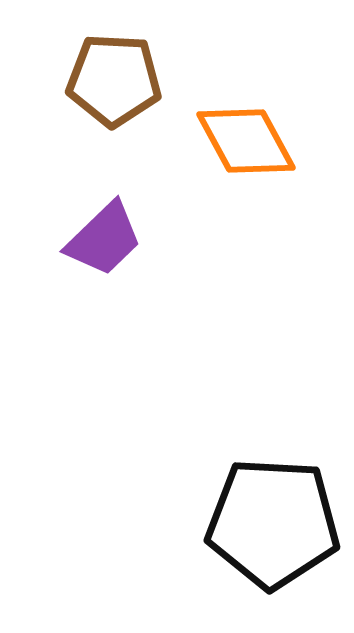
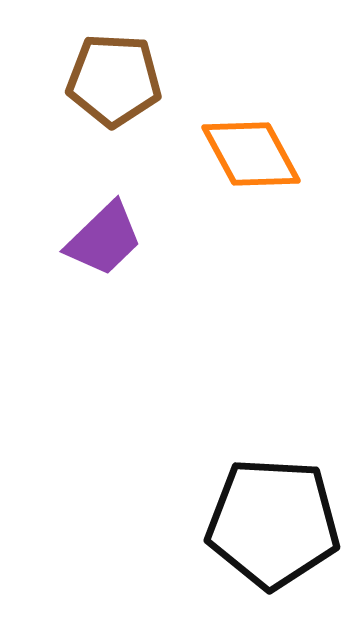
orange diamond: moved 5 px right, 13 px down
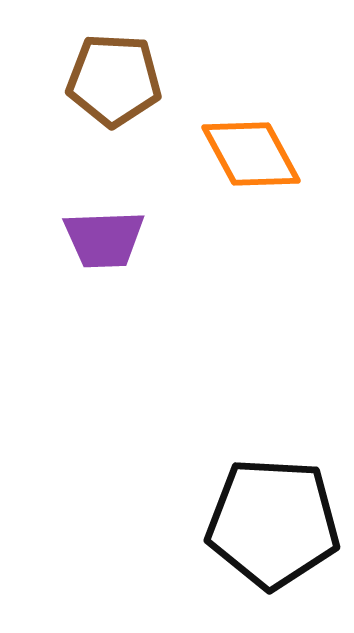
purple trapezoid: rotated 42 degrees clockwise
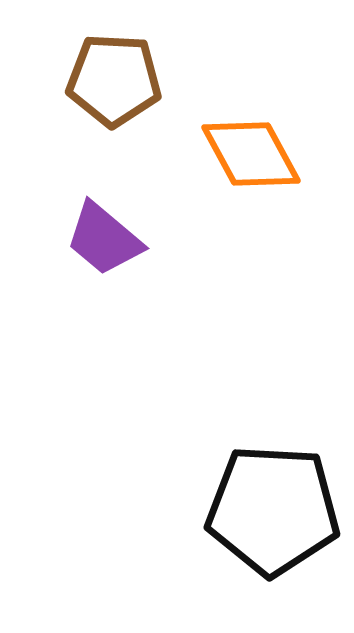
purple trapezoid: rotated 42 degrees clockwise
black pentagon: moved 13 px up
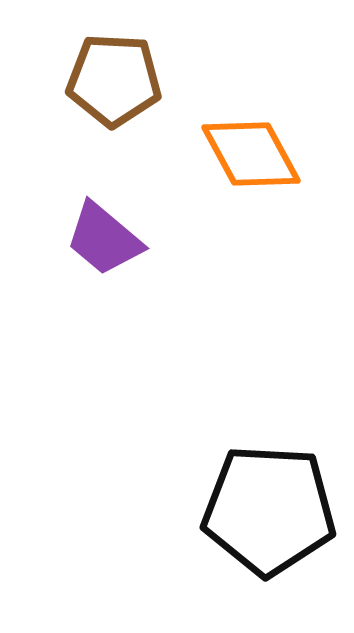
black pentagon: moved 4 px left
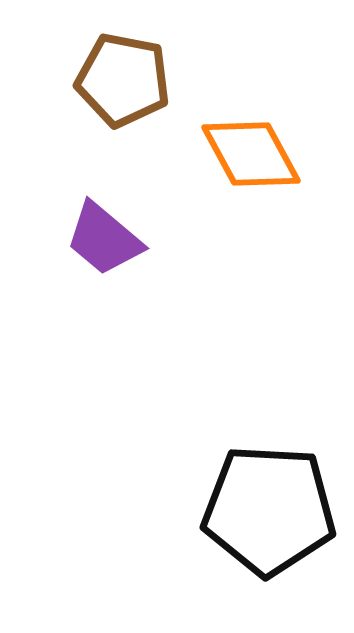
brown pentagon: moved 9 px right; rotated 8 degrees clockwise
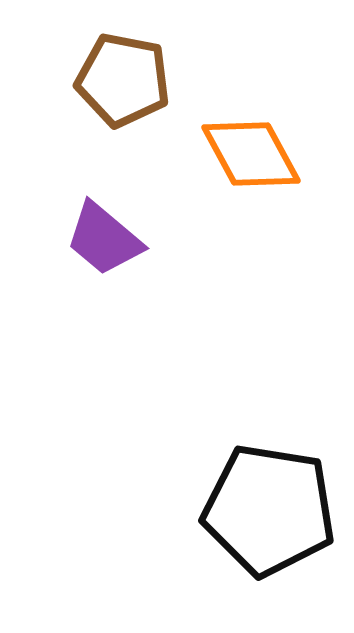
black pentagon: rotated 6 degrees clockwise
